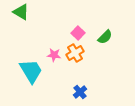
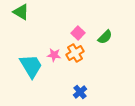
cyan trapezoid: moved 5 px up
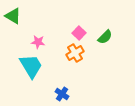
green triangle: moved 8 px left, 4 px down
pink square: moved 1 px right
pink star: moved 16 px left, 13 px up
blue cross: moved 18 px left, 2 px down; rotated 16 degrees counterclockwise
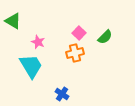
green triangle: moved 5 px down
pink star: rotated 16 degrees clockwise
orange cross: rotated 18 degrees clockwise
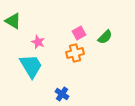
pink square: rotated 16 degrees clockwise
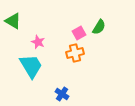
green semicircle: moved 6 px left, 10 px up; rotated 14 degrees counterclockwise
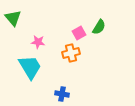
green triangle: moved 3 px up; rotated 18 degrees clockwise
pink star: rotated 16 degrees counterclockwise
orange cross: moved 4 px left
cyan trapezoid: moved 1 px left, 1 px down
blue cross: rotated 24 degrees counterclockwise
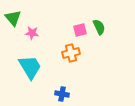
green semicircle: rotated 56 degrees counterclockwise
pink square: moved 1 px right, 3 px up; rotated 16 degrees clockwise
pink star: moved 6 px left, 9 px up
